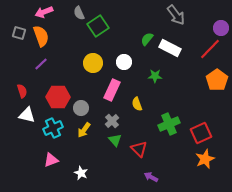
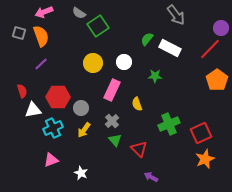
gray semicircle: rotated 32 degrees counterclockwise
white triangle: moved 6 px right, 5 px up; rotated 24 degrees counterclockwise
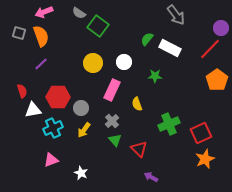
green square: rotated 20 degrees counterclockwise
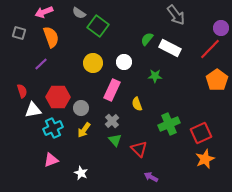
orange semicircle: moved 10 px right, 1 px down
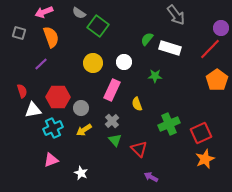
white rectangle: rotated 10 degrees counterclockwise
yellow arrow: rotated 21 degrees clockwise
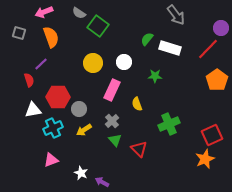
red line: moved 2 px left
red semicircle: moved 7 px right, 11 px up
gray circle: moved 2 px left, 1 px down
red square: moved 11 px right, 2 px down
purple arrow: moved 49 px left, 5 px down
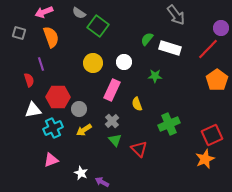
purple line: rotated 64 degrees counterclockwise
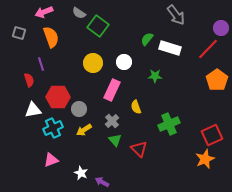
yellow semicircle: moved 1 px left, 3 px down
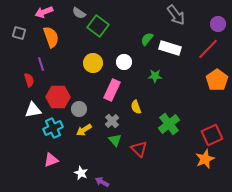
purple circle: moved 3 px left, 4 px up
green cross: rotated 15 degrees counterclockwise
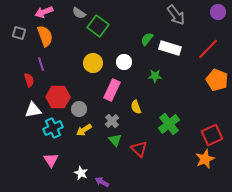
purple circle: moved 12 px up
orange semicircle: moved 6 px left, 1 px up
orange pentagon: rotated 15 degrees counterclockwise
pink triangle: rotated 42 degrees counterclockwise
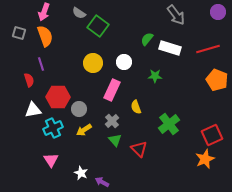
pink arrow: rotated 48 degrees counterclockwise
red line: rotated 30 degrees clockwise
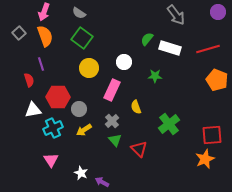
green square: moved 16 px left, 12 px down
gray square: rotated 32 degrees clockwise
yellow circle: moved 4 px left, 5 px down
red square: rotated 20 degrees clockwise
